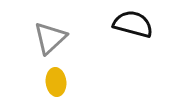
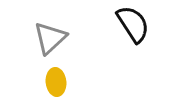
black semicircle: rotated 42 degrees clockwise
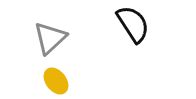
yellow ellipse: moved 1 px up; rotated 32 degrees counterclockwise
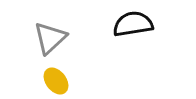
black semicircle: rotated 66 degrees counterclockwise
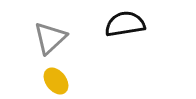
black semicircle: moved 8 px left
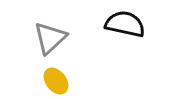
black semicircle: rotated 21 degrees clockwise
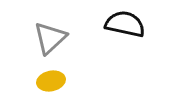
yellow ellipse: moved 5 px left; rotated 64 degrees counterclockwise
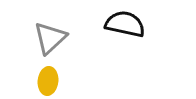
yellow ellipse: moved 3 px left; rotated 72 degrees counterclockwise
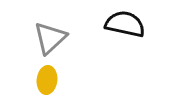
yellow ellipse: moved 1 px left, 1 px up
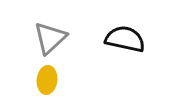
black semicircle: moved 15 px down
